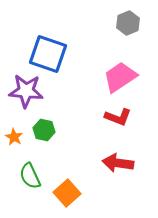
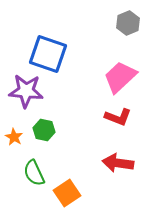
pink trapezoid: rotated 9 degrees counterclockwise
green semicircle: moved 4 px right, 3 px up
orange square: rotated 8 degrees clockwise
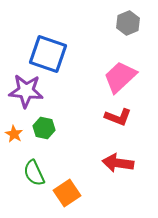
green hexagon: moved 2 px up
orange star: moved 3 px up
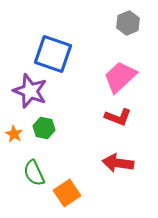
blue square: moved 5 px right
purple star: moved 4 px right; rotated 16 degrees clockwise
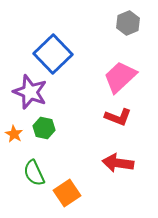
blue square: rotated 27 degrees clockwise
purple star: moved 1 px down
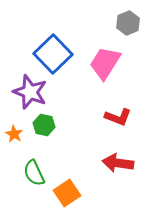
pink trapezoid: moved 15 px left, 14 px up; rotated 15 degrees counterclockwise
green hexagon: moved 3 px up
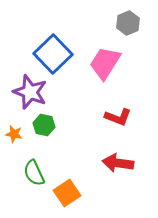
orange star: rotated 18 degrees counterclockwise
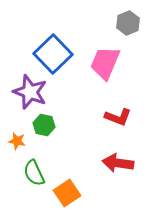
pink trapezoid: rotated 9 degrees counterclockwise
orange star: moved 3 px right, 7 px down
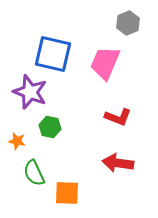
blue square: rotated 33 degrees counterclockwise
green hexagon: moved 6 px right, 2 px down
orange square: rotated 36 degrees clockwise
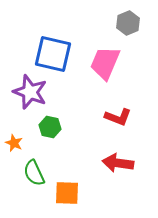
orange star: moved 3 px left, 2 px down; rotated 12 degrees clockwise
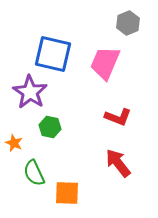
purple star: rotated 12 degrees clockwise
red arrow: rotated 44 degrees clockwise
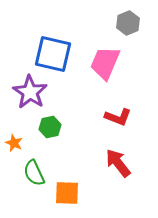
green hexagon: rotated 25 degrees counterclockwise
